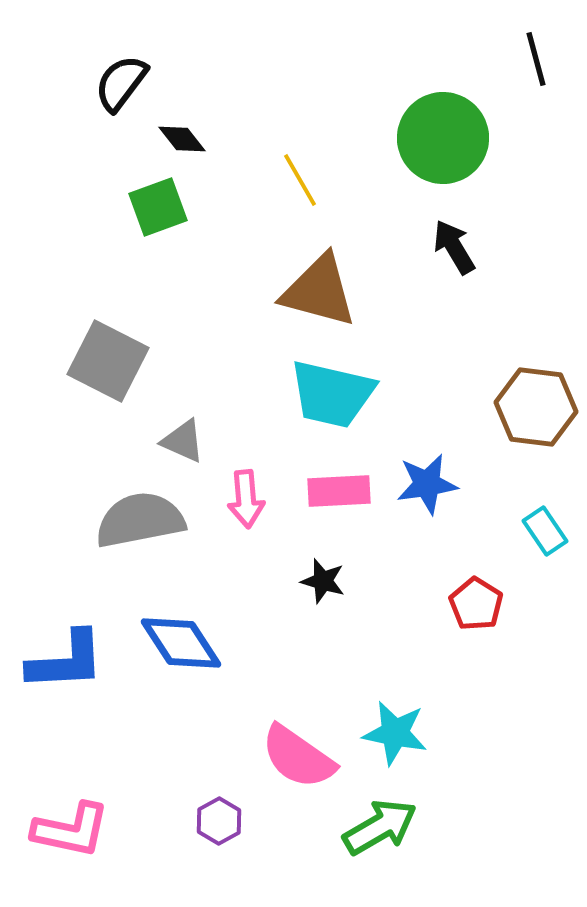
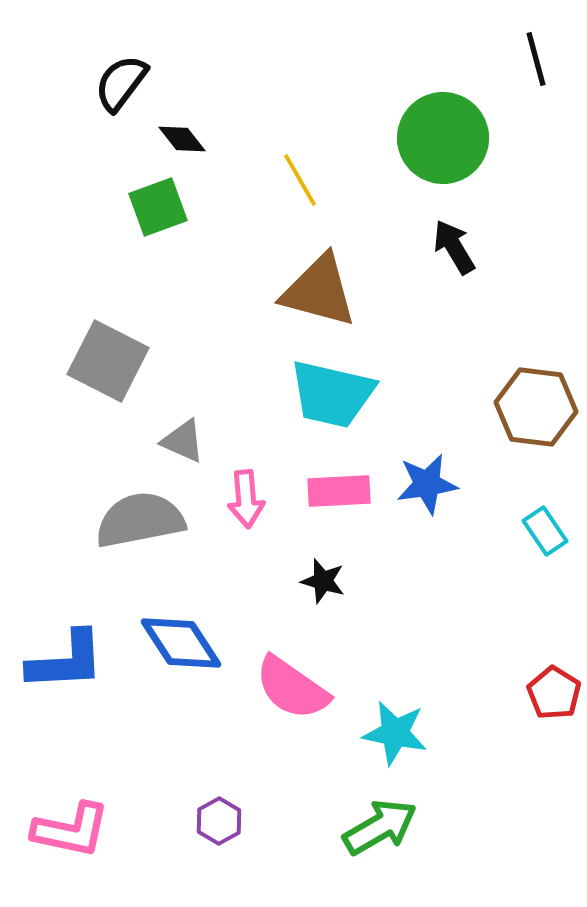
red pentagon: moved 78 px right, 89 px down
pink semicircle: moved 6 px left, 69 px up
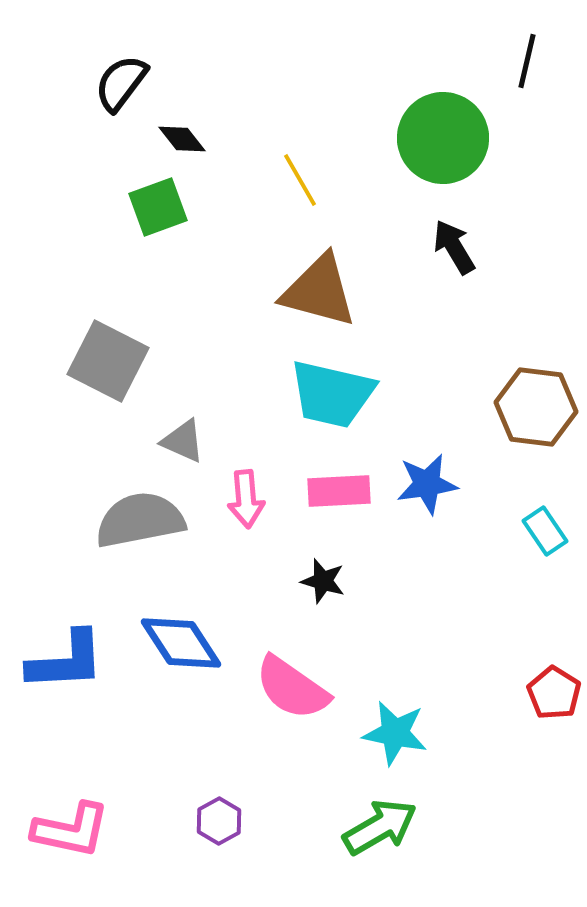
black line: moved 9 px left, 2 px down; rotated 28 degrees clockwise
